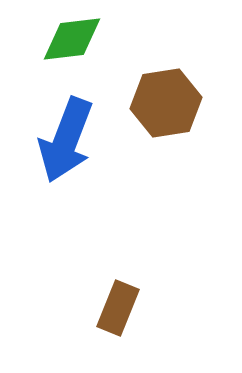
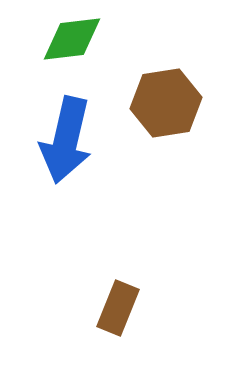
blue arrow: rotated 8 degrees counterclockwise
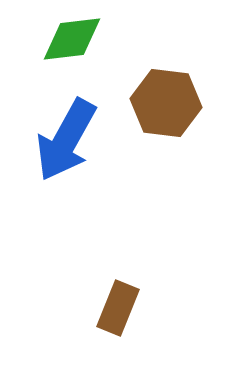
brown hexagon: rotated 16 degrees clockwise
blue arrow: rotated 16 degrees clockwise
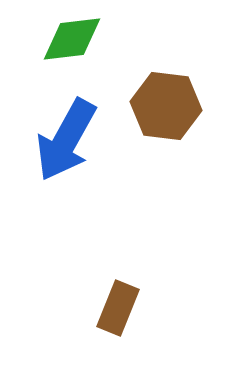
brown hexagon: moved 3 px down
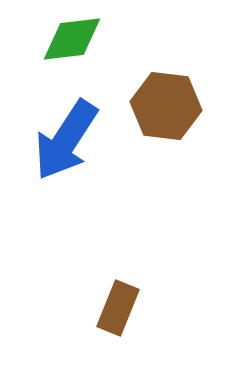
blue arrow: rotated 4 degrees clockwise
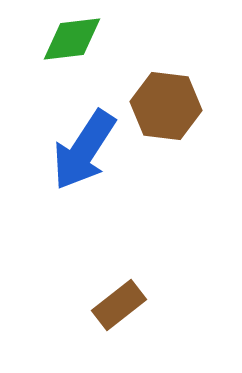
blue arrow: moved 18 px right, 10 px down
brown rectangle: moved 1 px right, 3 px up; rotated 30 degrees clockwise
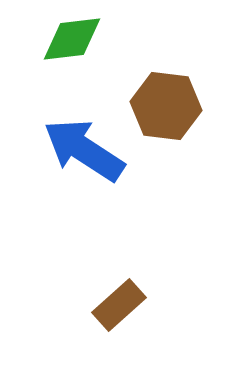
blue arrow: rotated 90 degrees clockwise
brown rectangle: rotated 4 degrees counterclockwise
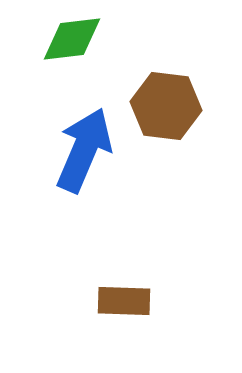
blue arrow: rotated 80 degrees clockwise
brown rectangle: moved 5 px right, 4 px up; rotated 44 degrees clockwise
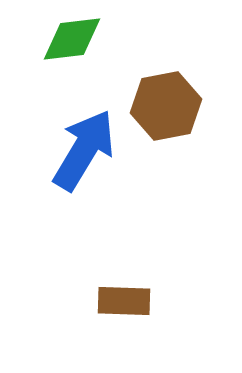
brown hexagon: rotated 18 degrees counterclockwise
blue arrow: rotated 8 degrees clockwise
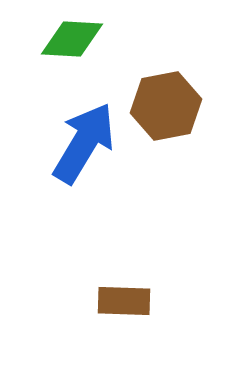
green diamond: rotated 10 degrees clockwise
blue arrow: moved 7 px up
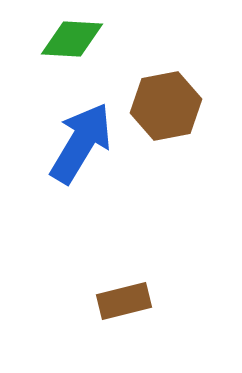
blue arrow: moved 3 px left
brown rectangle: rotated 16 degrees counterclockwise
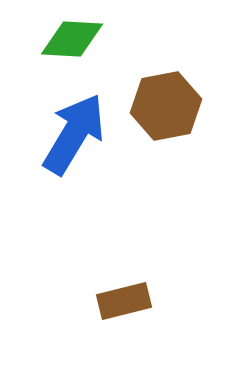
blue arrow: moved 7 px left, 9 px up
